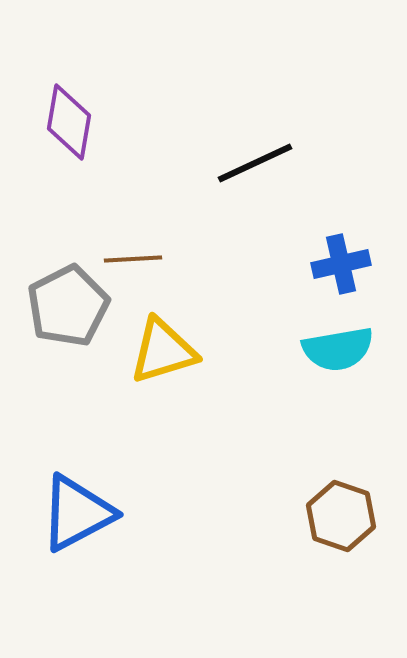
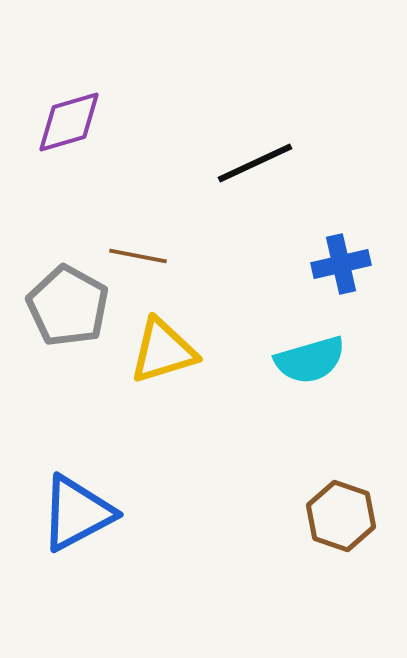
purple diamond: rotated 64 degrees clockwise
brown line: moved 5 px right, 3 px up; rotated 14 degrees clockwise
gray pentagon: rotated 16 degrees counterclockwise
cyan semicircle: moved 28 px left, 11 px down; rotated 6 degrees counterclockwise
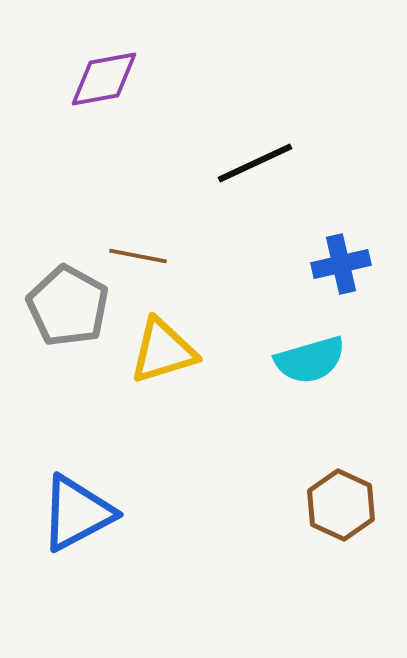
purple diamond: moved 35 px right, 43 px up; rotated 6 degrees clockwise
brown hexagon: moved 11 px up; rotated 6 degrees clockwise
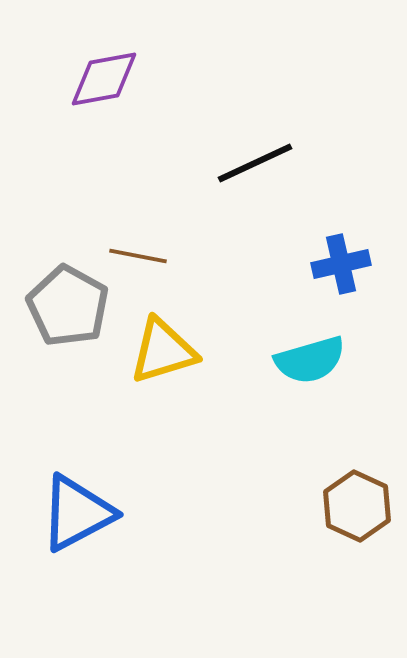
brown hexagon: moved 16 px right, 1 px down
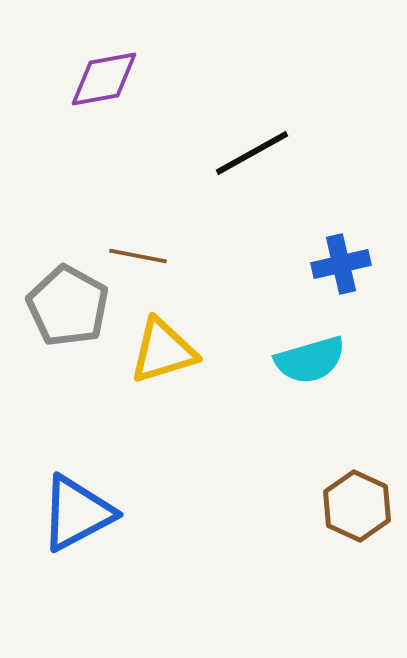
black line: moved 3 px left, 10 px up; rotated 4 degrees counterclockwise
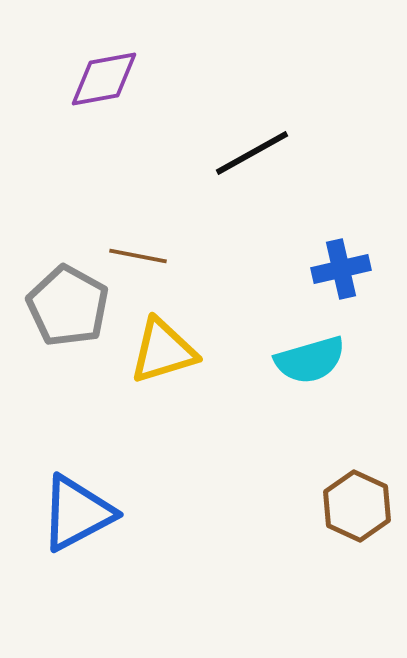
blue cross: moved 5 px down
